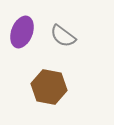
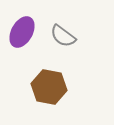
purple ellipse: rotated 8 degrees clockwise
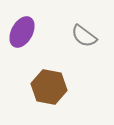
gray semicircle: moved 21 px right
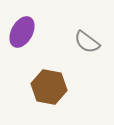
gray semicircle: moved 3 px right, 6 px down
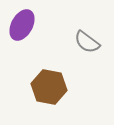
purple ellipse: moved 7 px up
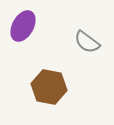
purple ellipse: moved 1 px right, 1 px down
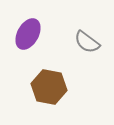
purple ellipse: moved 5 px right, 8 px down
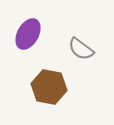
gray semicircle: moved 6 px left, 7 px down
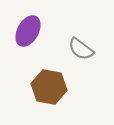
purple ellipse: moved 3 px up
